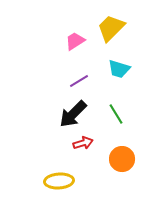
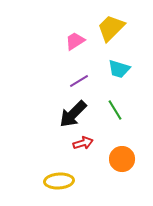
green line: moved 1 px left, 4 px up
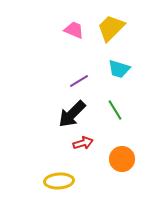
pink trapezoid: moved 1 px left, 11 px up; rotated 55 degrees clockwise
black arrow: moved 1 px left
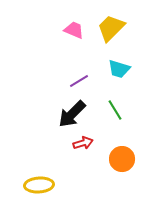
yellow ellipse: moved 20 px left, 4 px down
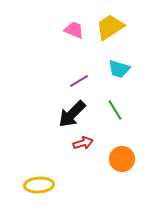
yellow trapezoid: moved 1 px left, 1 px up; rotated 12 degrees clockwise
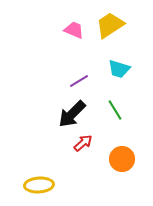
yellow trapezoid: moved 2 px up
red arrow: rotated 24 degrees counterclockwise
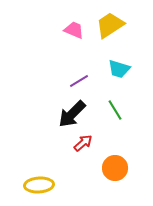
orange circle: moved 7 px left, 9 px down
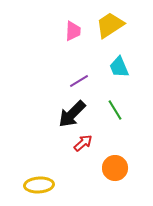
pink trapezoid: moved 1 px left, 1 px down; rotated 70 degrees clockwise
cyan trapezoid: moved 2 px up; rotated 50 degrees clockwise
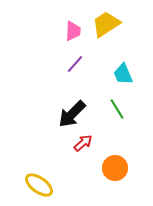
yellow trapezoid: moved 4 px left, 1 px up
cyan trapezoid: moved 4 px right, 7 px down
purple line: moved 4 px left, 17 px up; rotated 18 degrees counterclockwise
green line: moved 2 px right, 1 px up
yellow ellipse: rotated 40 degrees clockwise
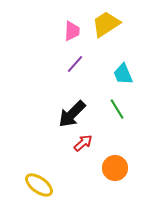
pink trapezoid: moved 1 px left
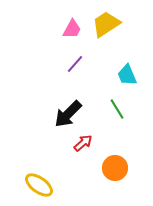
pink trapezoid: moved 2 px up; rotated 25 degrees clockwise
cyan trapezoid: moved 4 px right, 1 px down
black arrow: moved 4 px left
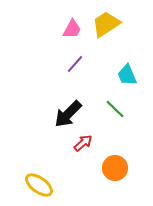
green line: moved 2 px left; rotated 15 degrees counterclockwise
